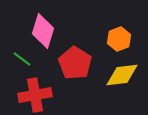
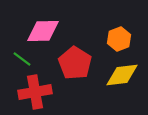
pink diamond: rotated 72 degrees clockwise
red cross: moved 3 px up
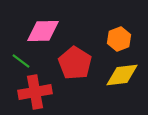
green line: moved 1 px left, 2 px down
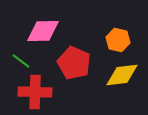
orange hexagon: moved 1 px left, 1 px down; rotated 25 degrees counterclockwise
red pentagon: moved 1 px left; rotated 8 degrees counterclockwise
red cross: rotated 12 degrees clockwise
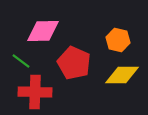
yellow diamond: rotated 8 degrees clockwise
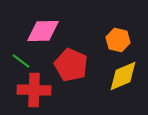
red pentagon: moved 3 px left, 2 px down
yellow diamond: moved 1 px right, 1 px down; rotated 24 degrees counterclockwise
red cross: moved 1 px left, 2 px up
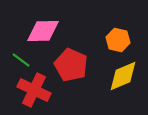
green line: moved 1 px up
red cross: rotated 24 degrees clockwise
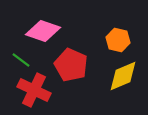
pink diamond: rotated 20 degrees clockwise
